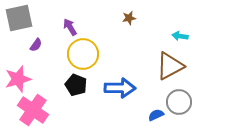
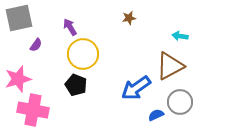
blue arrow: moved 16 px right; rotated 144 degrees clockwise
gray circle: moved 1 px right
pink cross: rotated 24 degrees counterclockwise
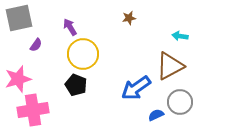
pink cross: rotated 20 degrees counterclockwise
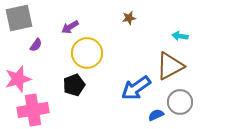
purple arrow: rotated 90 degrees counterclockwise
yellow circle: moved 4 px right, 1 px up
black pentagon: moved 2 px left; rotated 30 degrees clockwise
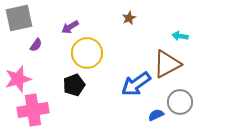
brown star: rotated 16 degrees counterclockwise
brown triangle: moved 3 px left, 2 px up
blue arrow: moved 4 px up
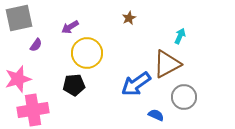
cyan arrow: rotated 105 degrees clockwise
black pentagon: rotated 15 degrees clockwise
gray circle: moved 4 px right, 5 px up
blue semicircle: rotated 49 degrees clockwise
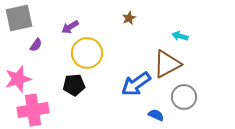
cyan arrow: rotated 98 degrees counterclockwise
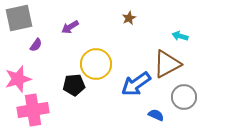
yellow circle: moved 9 px right, 11 px down
